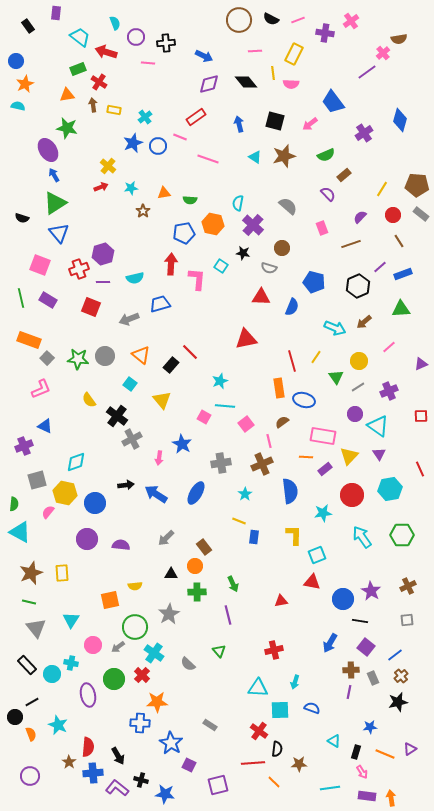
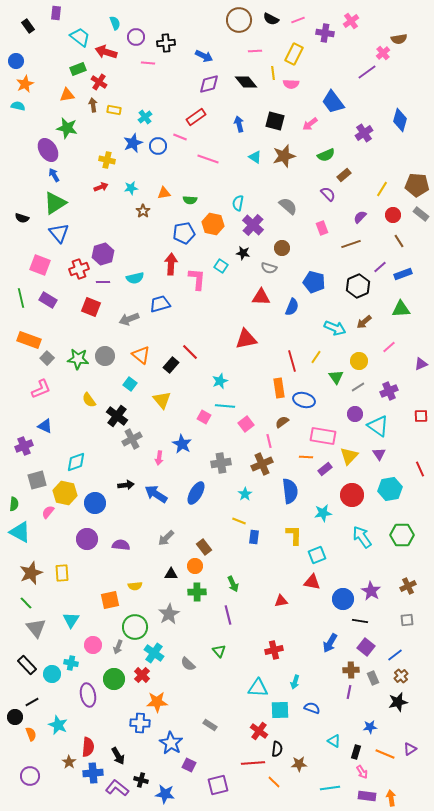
yellow cross at (108, 166): moved 1 px left, 6 px up; rotated 28 degrees counterclockwise
green line at (29, 602): moved 3 px left, 1 px down; rotated 32 degrees clockwise
gray arrow at (118, 647): rotated 32 degrees counterclockwise
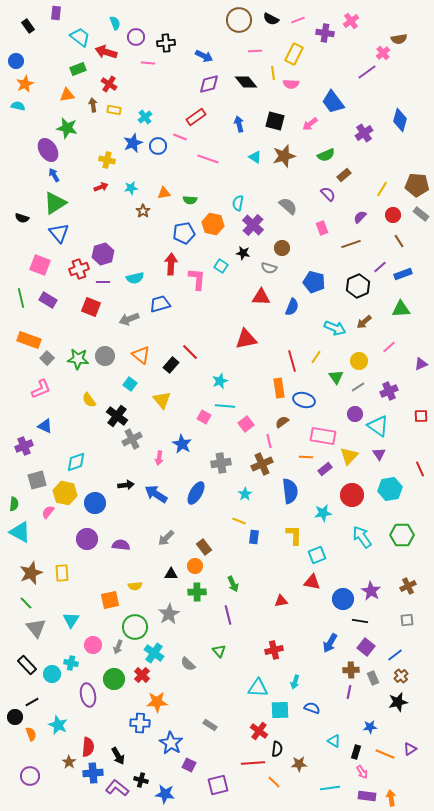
red cross at (99, 82): moved 10 px right, 2 px down
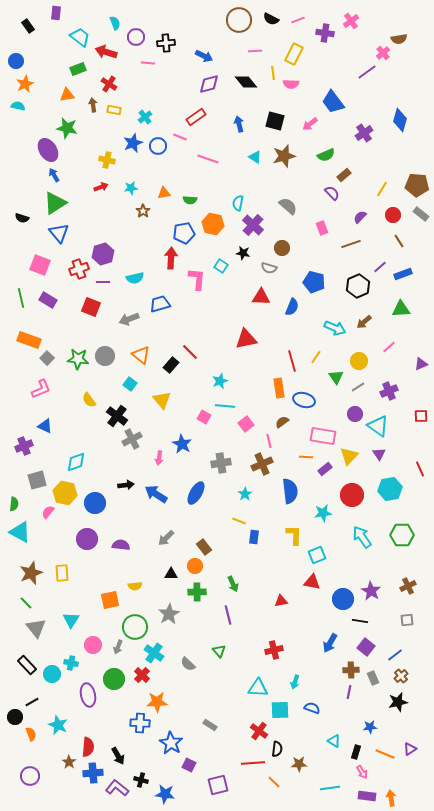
purple semicircle at (328, 194): moved 4 px right, 1 px up
red arrow at (171, 264): moved 6 px up
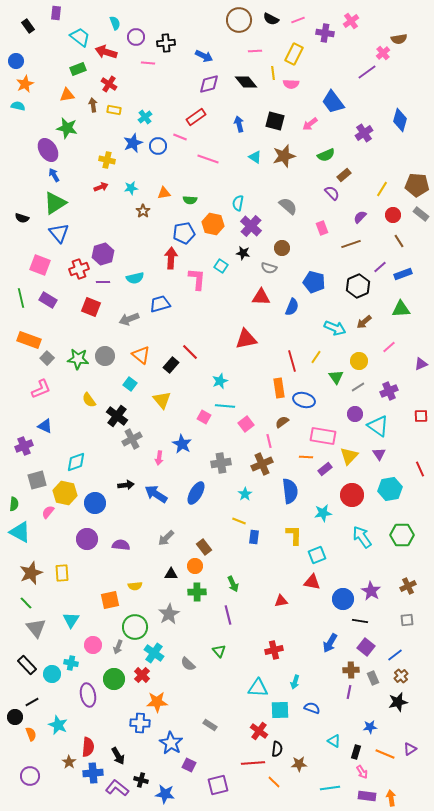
purple cross at (253, 225): moved 2 px left, 1 px down
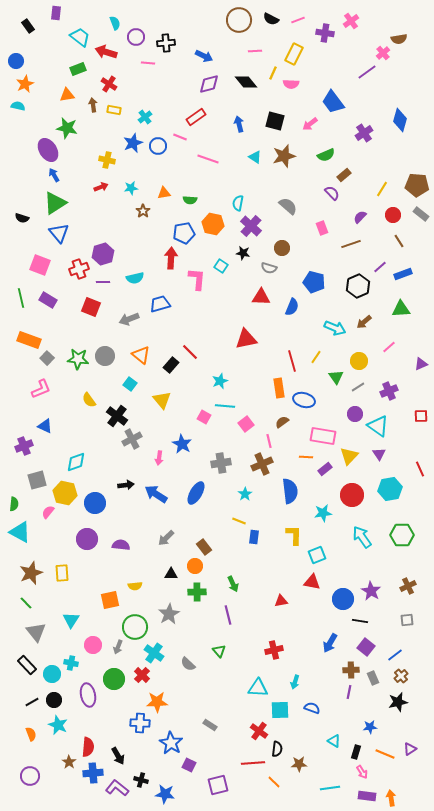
yellow line at (273, 73): rotated 32 degrees clockwise
gray triangle at (36, 628): moved 4 px down
black circle at (15, 717): moved 39 px right, 17 px up
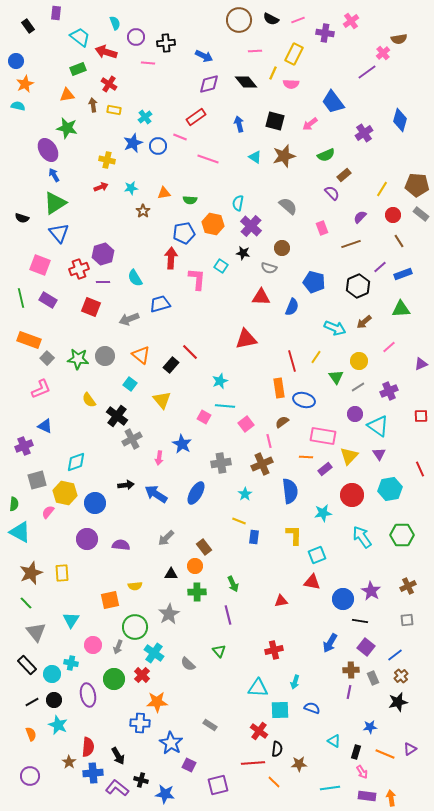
cyan semicircle at (135, 278): rotated 72 degrees clockwise
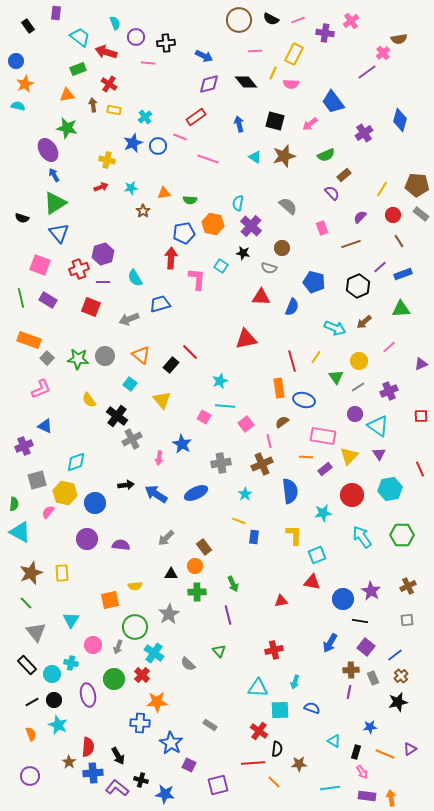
blue ellipse at (196, 493): rotated 35 degrees clockwise
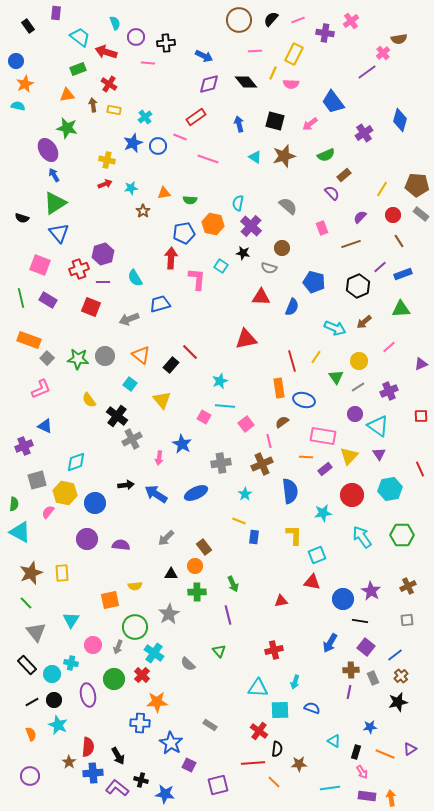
black semicircle at (271, 19): rotated 105 degrees clockwise
red arrow at (101, 187): moved 4 px right, 3 px up
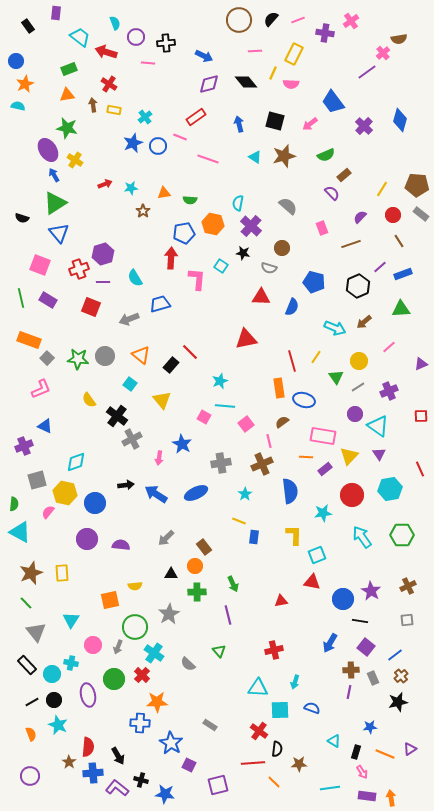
green rectangle at (78, 69): moved 9 px left
purple cross at (364, 133): moved 7 px up; rotated 12 degrees counterclockwise
yellow cross at (107, 160): moved 32 px left; rotated 21 degrees clockwise
